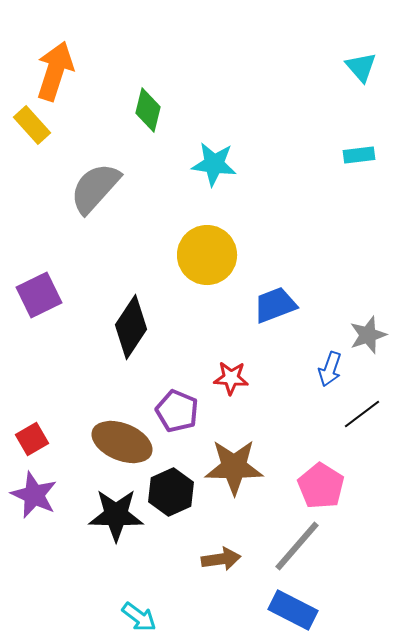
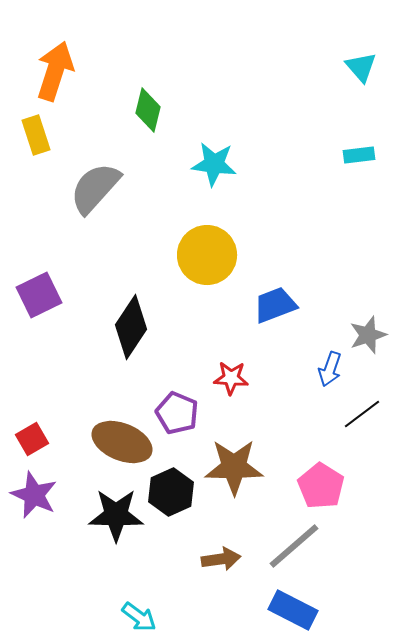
yellow rectangle: moved 4 px right, 10 px down; rotated 24 degrees clockwise
purple pentagon: moved 2 px down
gray line: moved 3 px left; rotated 8 degrees clockwise
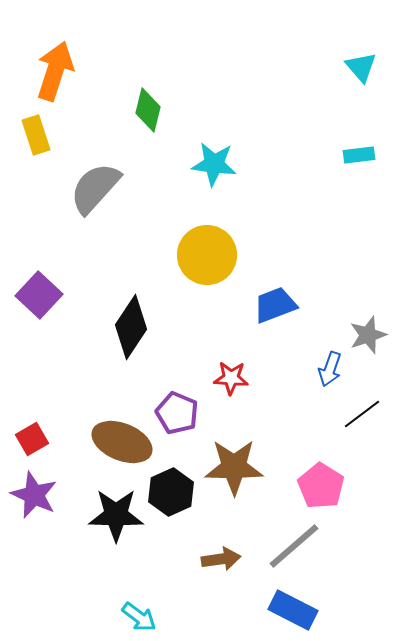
purple square: rotated 21 degrees counterclockwise
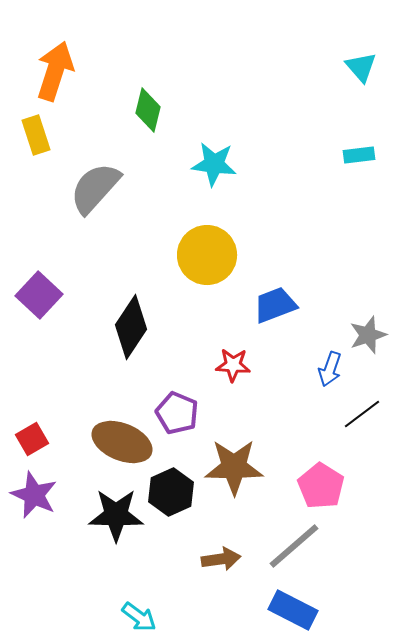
red star: moved 2 px right, 13 px up
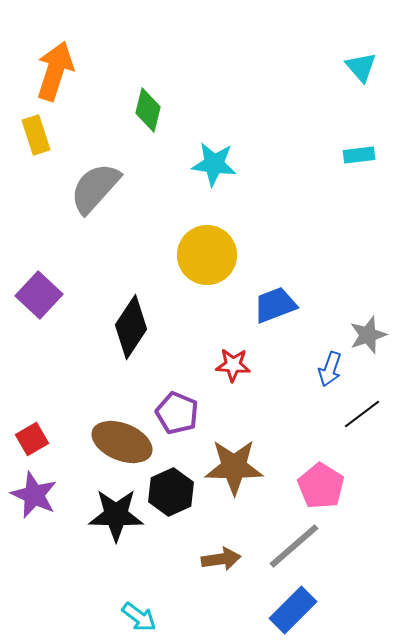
blue rectangle: rotated 72 degrees counterclockwise
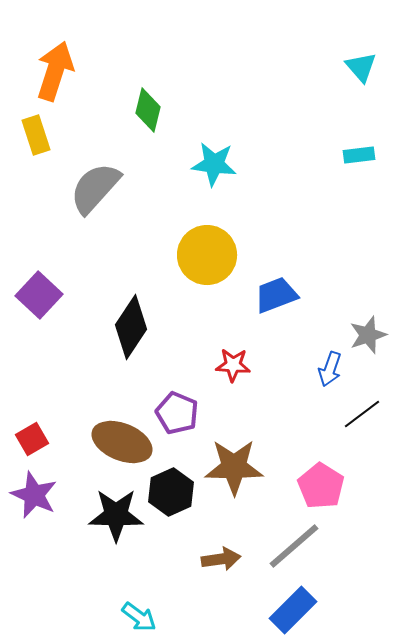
blue trapezoid: moved 1 px right, 10 px up
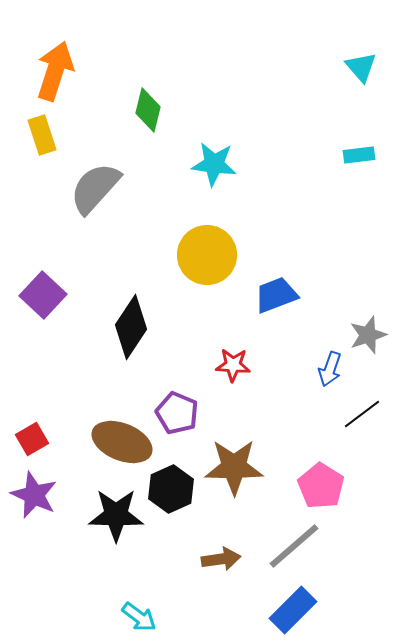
yellow rectangle: moved 6 px right
purple square: moved 4 px right
black hexagon: moved 3 px up
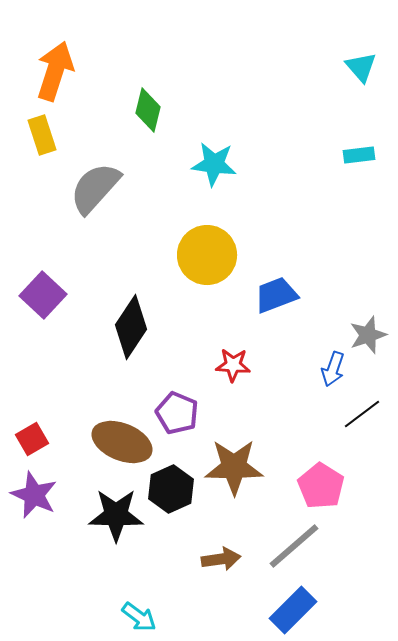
blue arrow: moved 3 px right
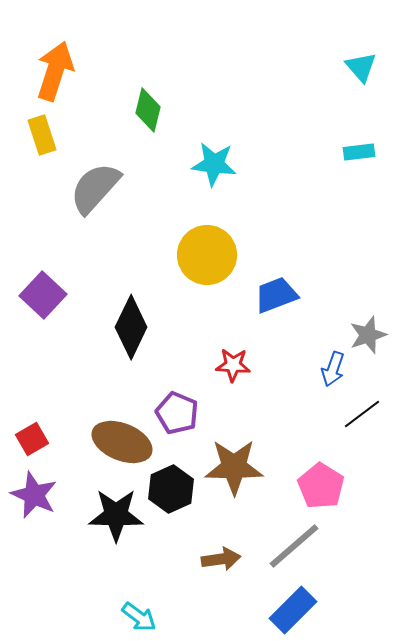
cyan rectangle: moved 3 px up
black diamond: rotated 8 degrees counterclockwise
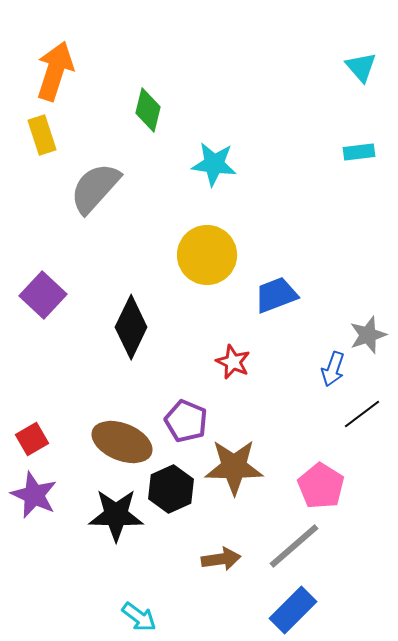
red star: moved 3 px up; rotated 20 degrees clockwise
purple pentagon: moved 9 px right, 8 px down
